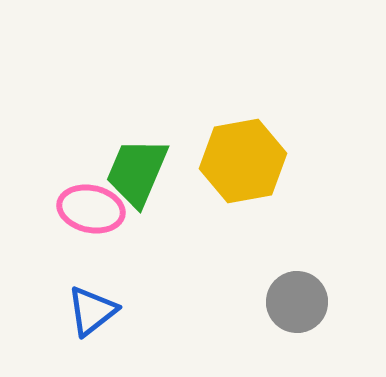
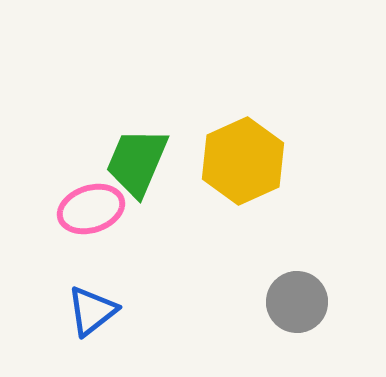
yellow hexagon: rotated 14 degrees counterclockwise
green trapezoid: moved 10 px up
pink ellipse: rotated 30 degrees counterclockwise
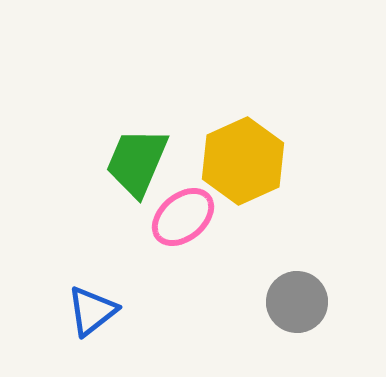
pink ellipse: moved 92 px right, 8 px down; rotated 22 degrees counterclockwise
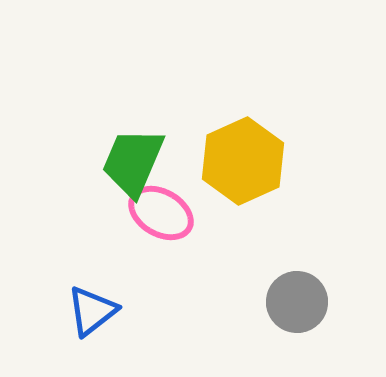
green trapezoid: moved 4 px left
pink ellipse: moved 22 px left, 4 px up; rotated 70 degrees clockwise
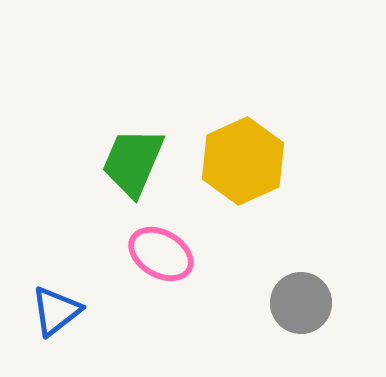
pink ellipse: moved 41 px down
gray circle: moved 4 px right, 1 px down
blue triangle: moved 36 px left
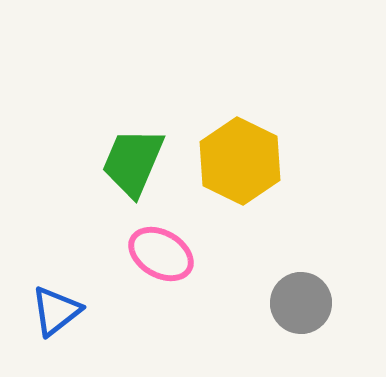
yellow hexagon: moved 3 px left; rotated 10 degrees counterclockwise
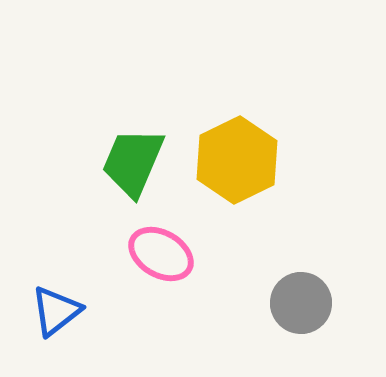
yellow hexagon: moved 3 px left, 1 px up; rotated 8 degrees clockwise
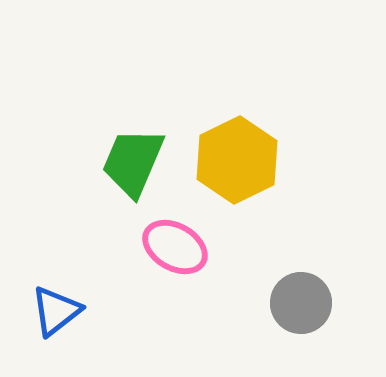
pink ellipse: moved 14 px right, 7 px up
